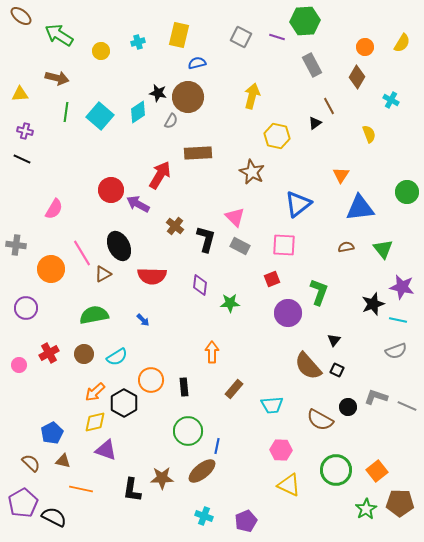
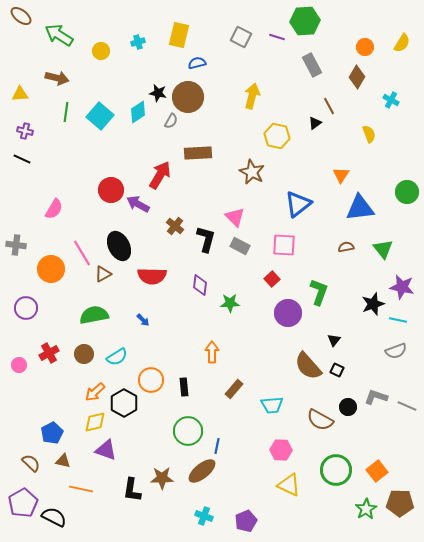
red square at (272, 279): rotated 21 degrees counterclockwise
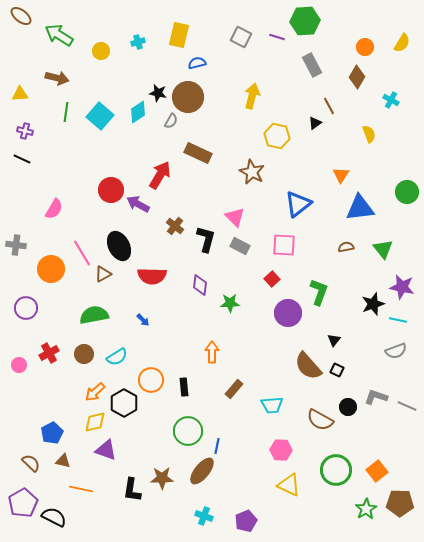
brown rectangle at (198, 153): rotated 28 degrees clockwise
brown ellipse at (202, 471): rotated 12 degrees counterclockwise
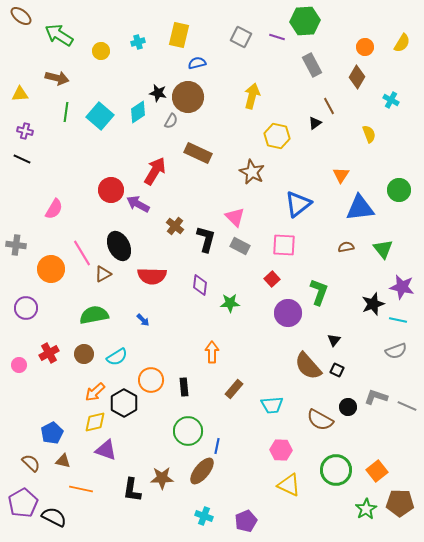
red arrow at (160, 175): moved 5 px left, 4 px up
green circle at (407, 192): moved 8 px left, 2 px up
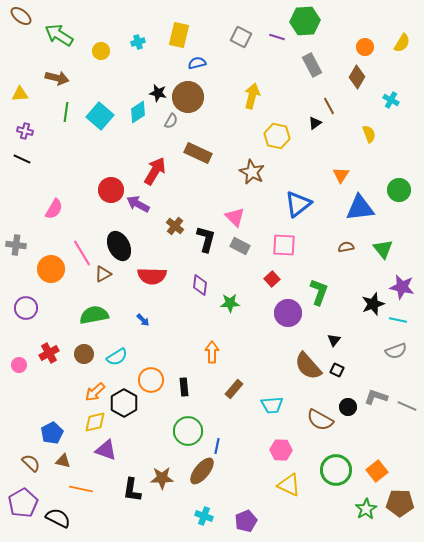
black semicircle at (54, 517): moved 4 px right, 1 px down
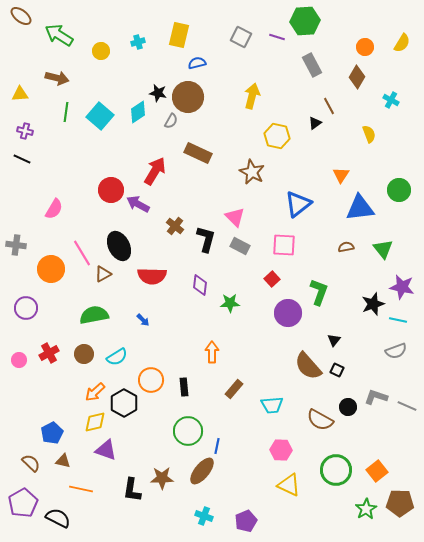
pink circle at (19, 365): moved 5 px up
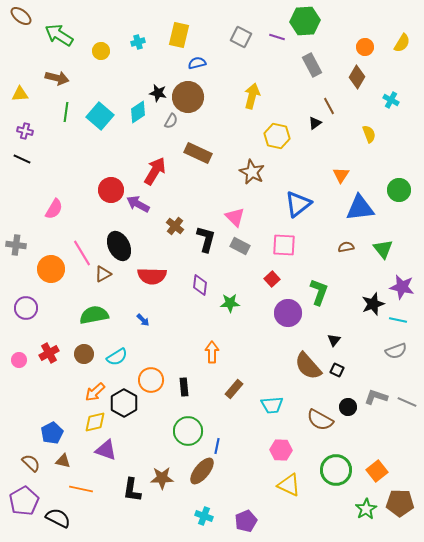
gray line at (407, 406): moved 4 px up
purple pentagon at (23, 503): moved 1 px right, 2 px up
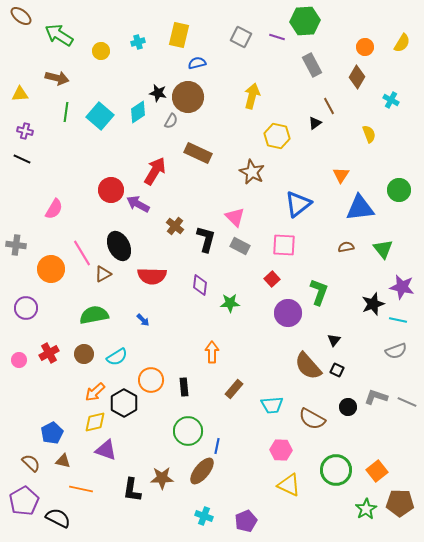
brown semicircle at (320, 420): moved 8 px left, 1 px up
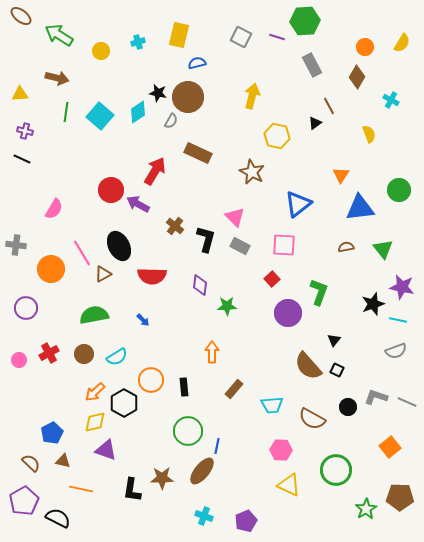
green star at (230, 303): moved 3 px left, 3 px down
orange square at (377, 471): moved 13 px right, 24 px up
brown pentagon at (400, 503): moved 6 px up
